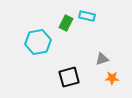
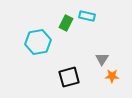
gray triangle: rotated 40 degrees counterclockwise
orange star: moved 2 px up
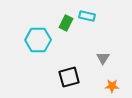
cyan hexagon: moved 2 px up; rotated 10 degrees clockwise
gray triangle: moved 1 px right, 1 px up
orange star: moved 10 px down
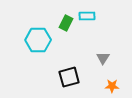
cyan rectangle: rotated 14 degrees counterclockwise
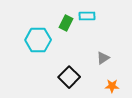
gray triangle: rotated 24 degrees clockwise
black square: rotated 30 degrees counterclockwise
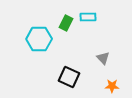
cyan rectangle: moved 1 px right, 1 px down
cyan hexagon: moved 1 px right, 1 px up
gray triangle: rotated 40 degrees counterclockwise
black square: rotated 20 degrees counterclockwise
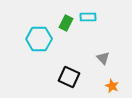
orange star: rotated 24 degrees clockwise
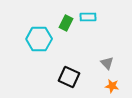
gray triangle: moved 4 px right, 5 px down
orange star: rotated 16 degrees counterclockwise
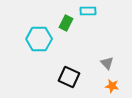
cyan rectangle: moved 6 px up
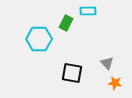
black square: moved 3 px right, 4 px up; rotated 15 degrees counterclockwise
orange star: moved 3 px right, 3 px up
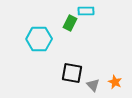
cyan rectangle: moved 2 px left
green rectangle: moved 4 px right
gray triangle: moved 14 px left, 22 px down
orange star: moved 1 px up; rotated 16 degrees clockwise
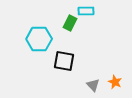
black square: moved 8 px left, 12 px up
